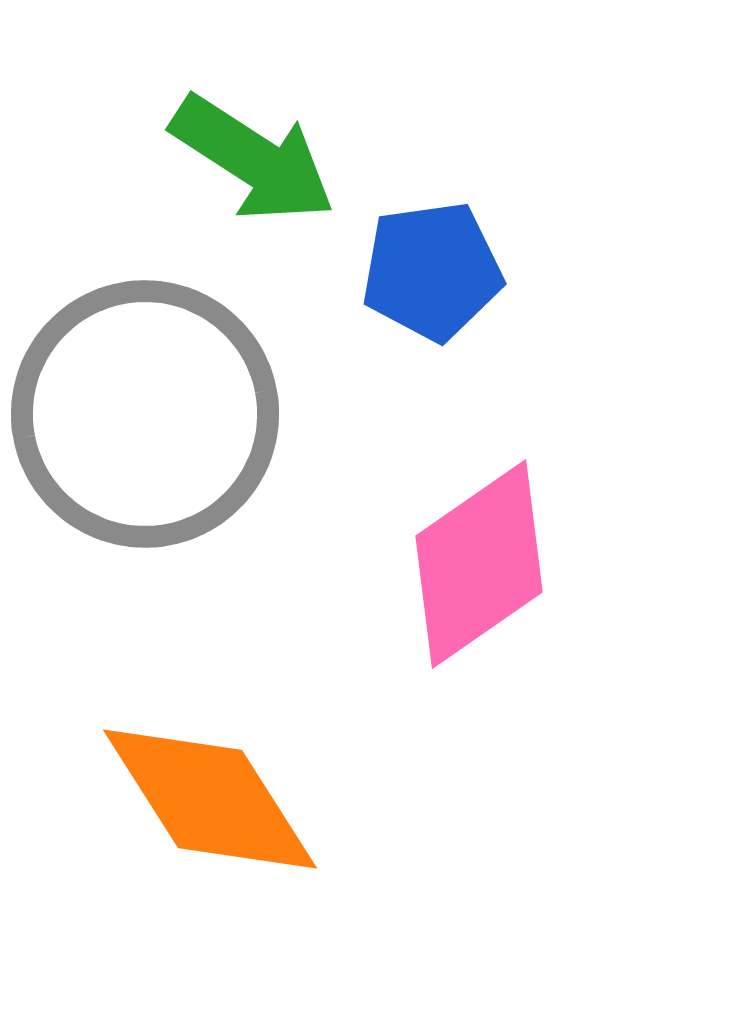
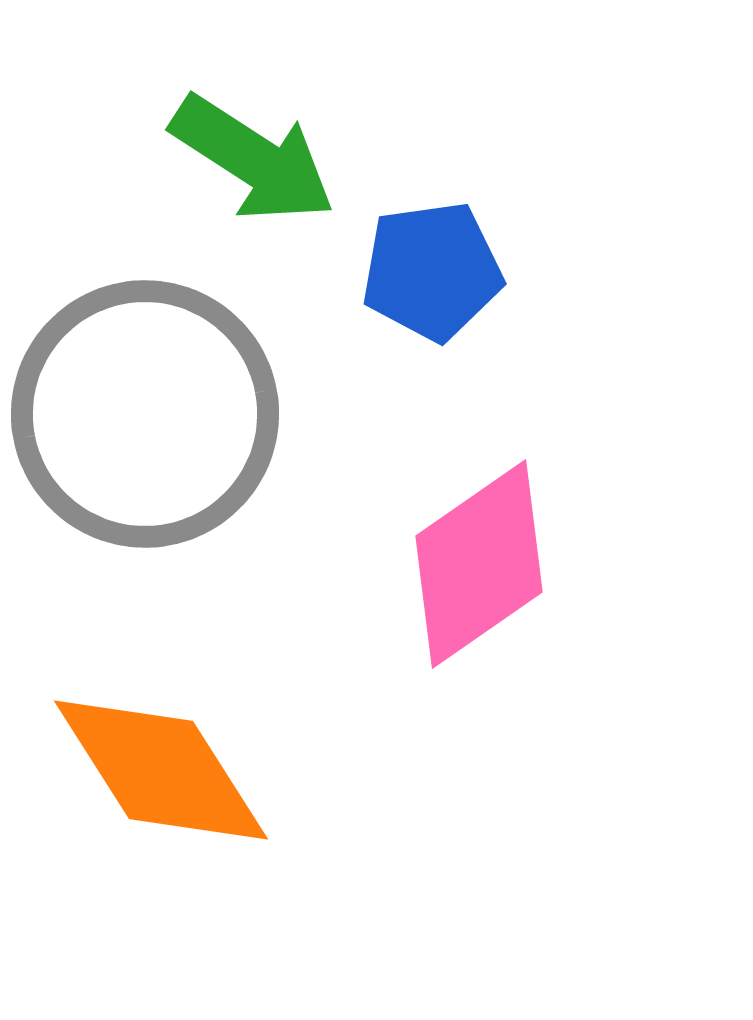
orange diamond: moved 49 px left, 29 px up
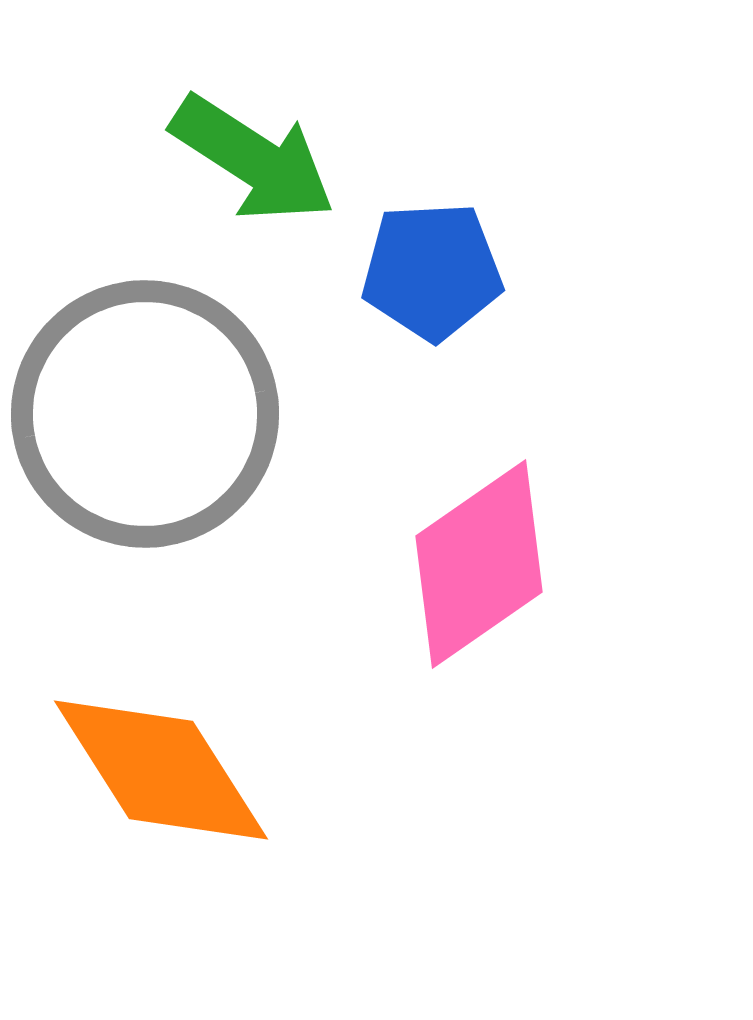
blue pentagon: rotated 5 degrees clockwise
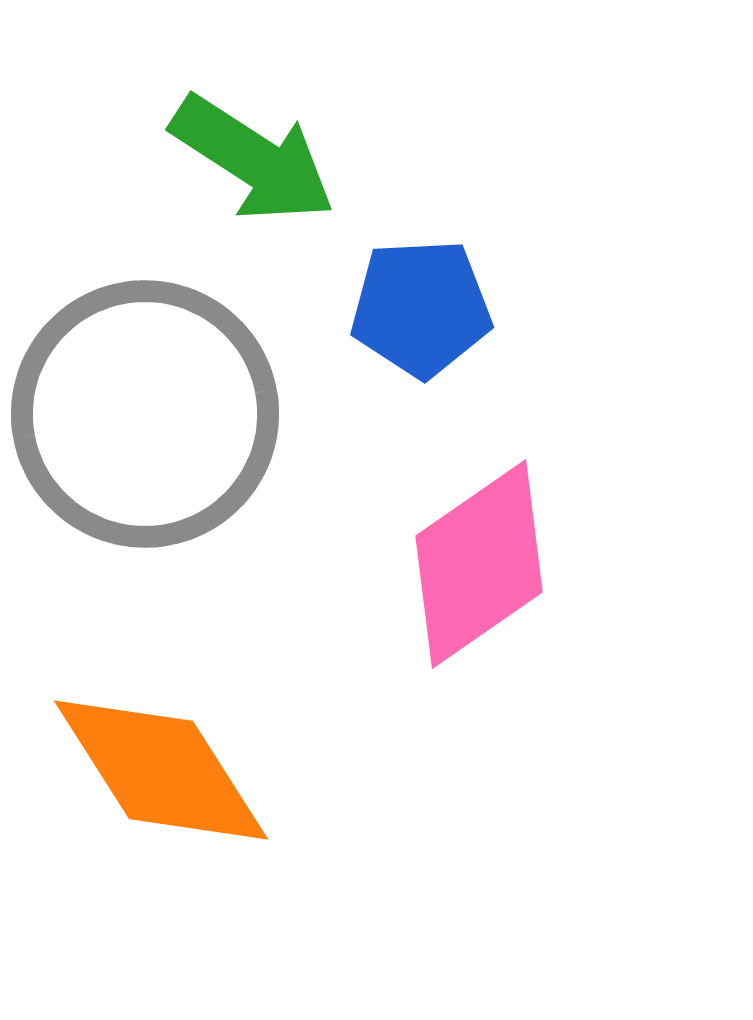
blue pentagon: moved 11 px left, 37 px down
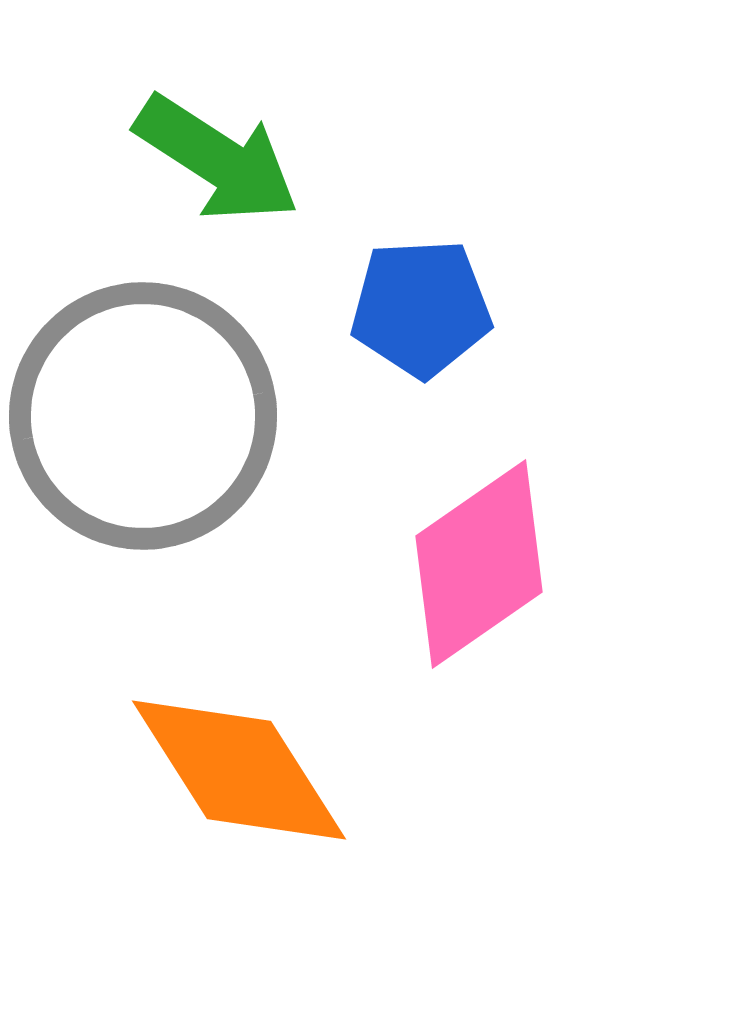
green arrow: moved 36 px left
gray circle: moved 2 px left, 2 px down
orange diamond: moved 78 px right
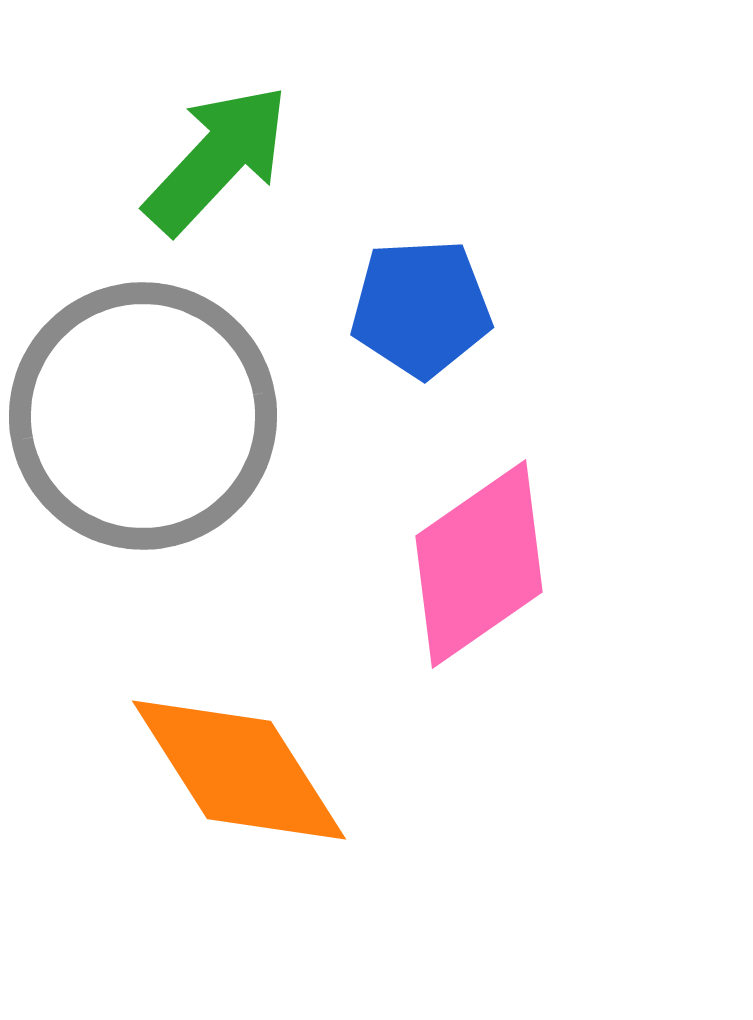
green arrow: rotated 80 degrees counterclockwise
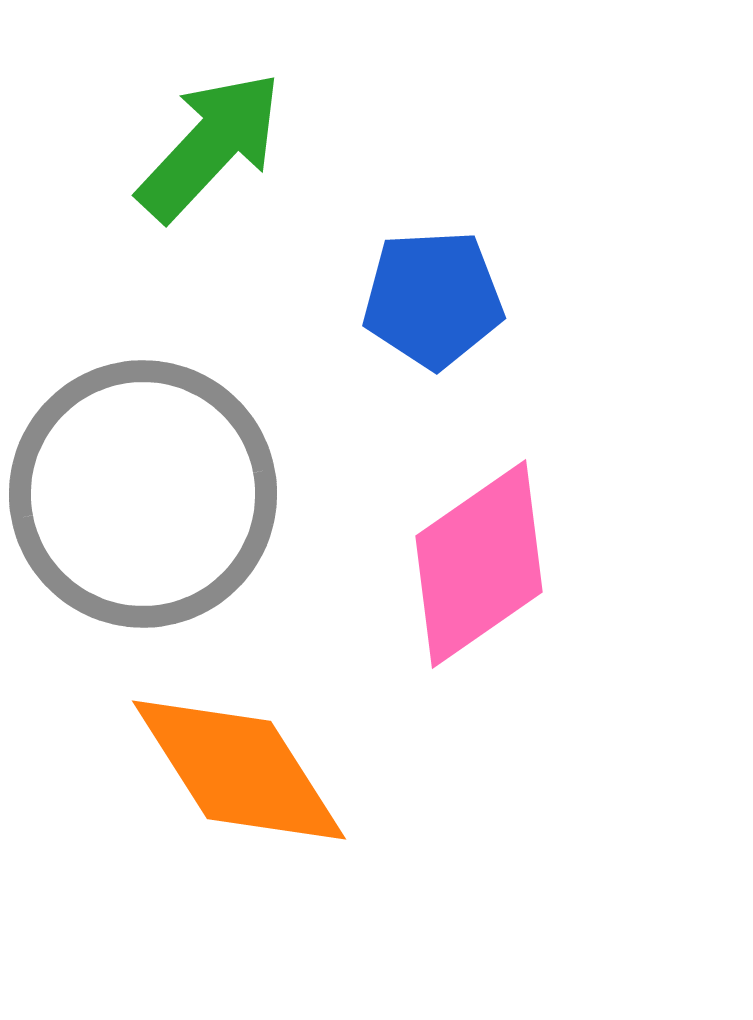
green arrow: moved 7 px left, 13 px up
blue pentagon: moved 12 px right, 9 px up
gray circle: moved 78 px down
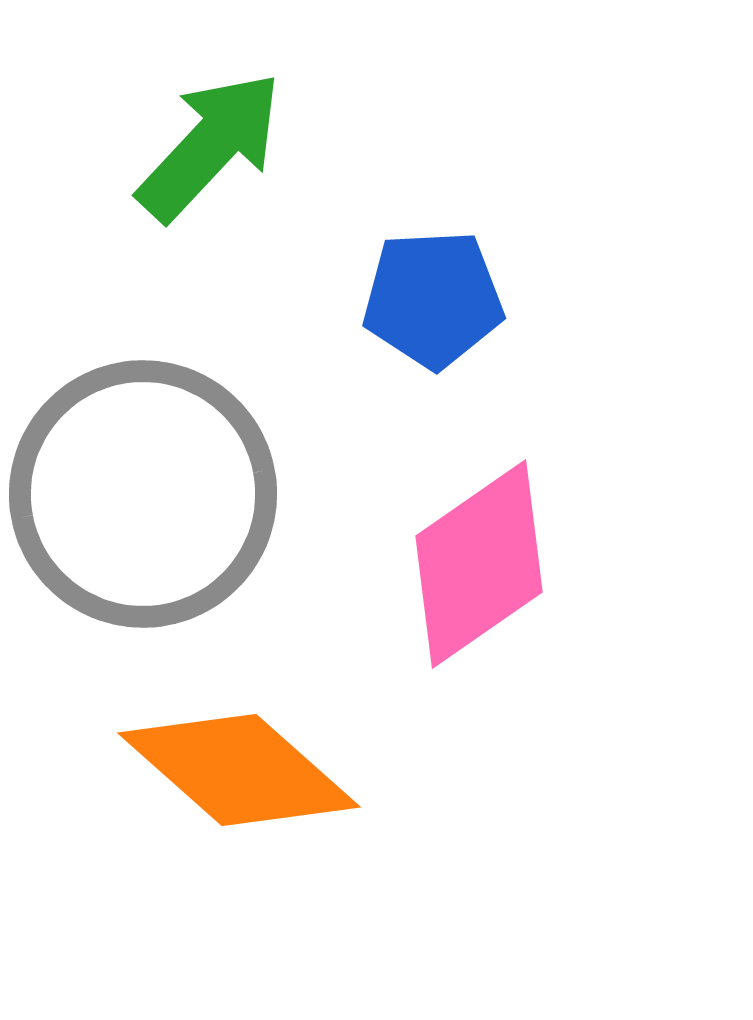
orange diamond: rotated 16 degrees counterclockwise
